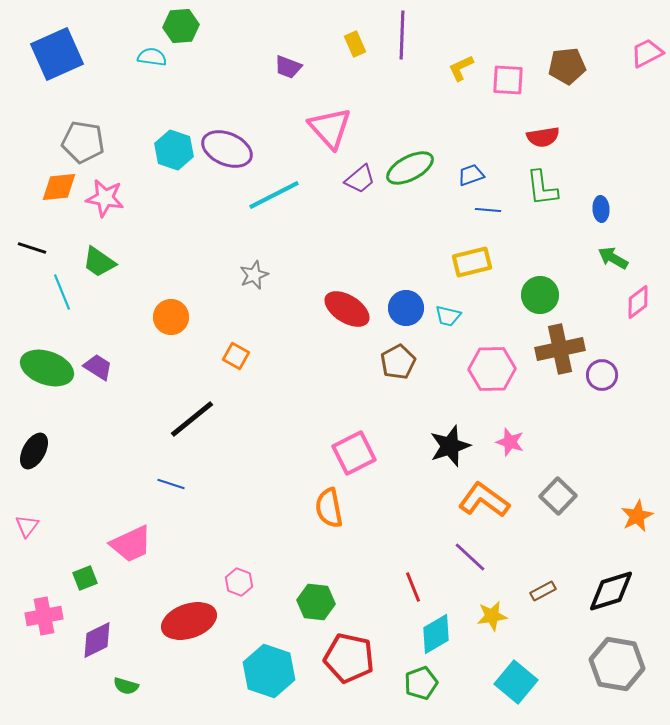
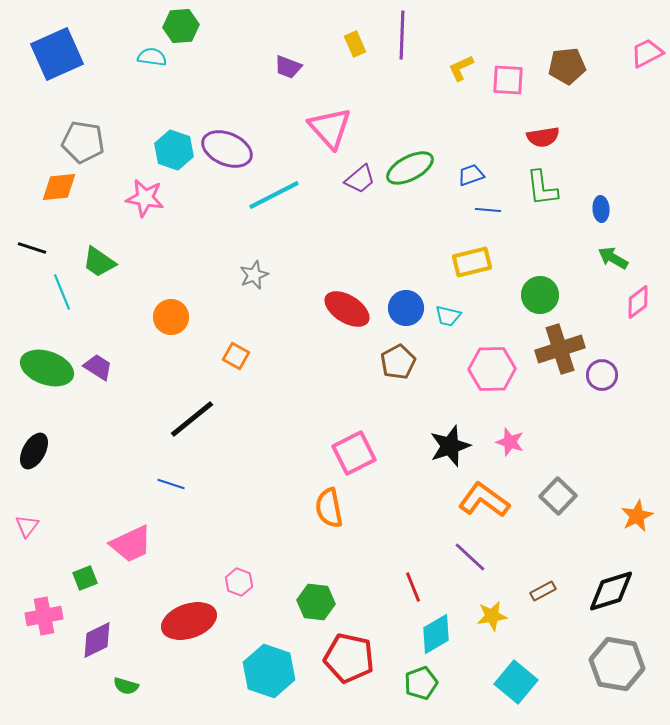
pink star at (105, 198): moved 40 px right
brown cross at (560, 349): rotated 6 degrees counterclockwise
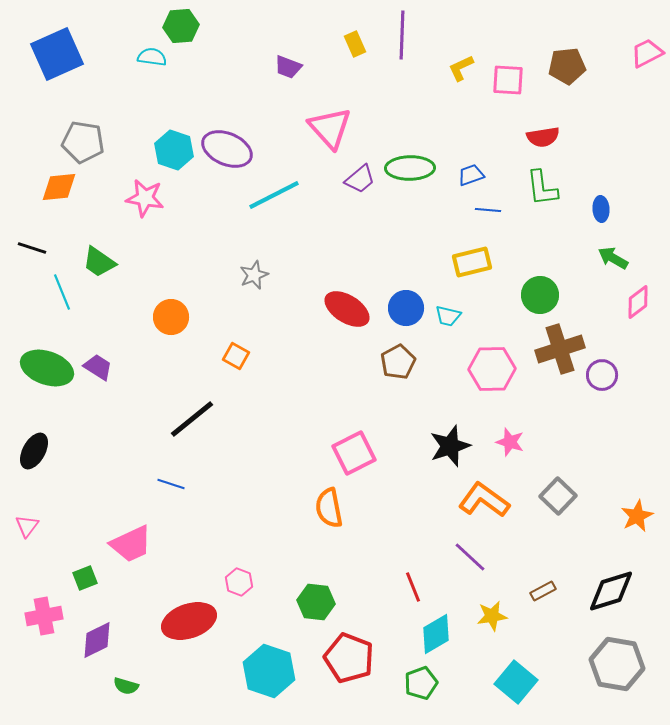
green ellipse at (410, 168): rotated 27 degrees clockwise
red pentagon at (349, 658): rotated 9 degrees clockwise
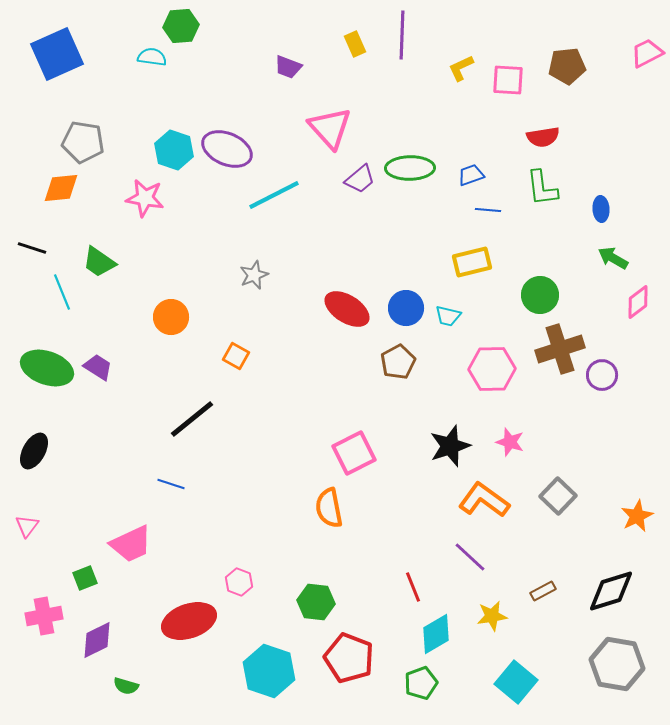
orange diamond at (59, 187): moved 2 px right, 1 px down
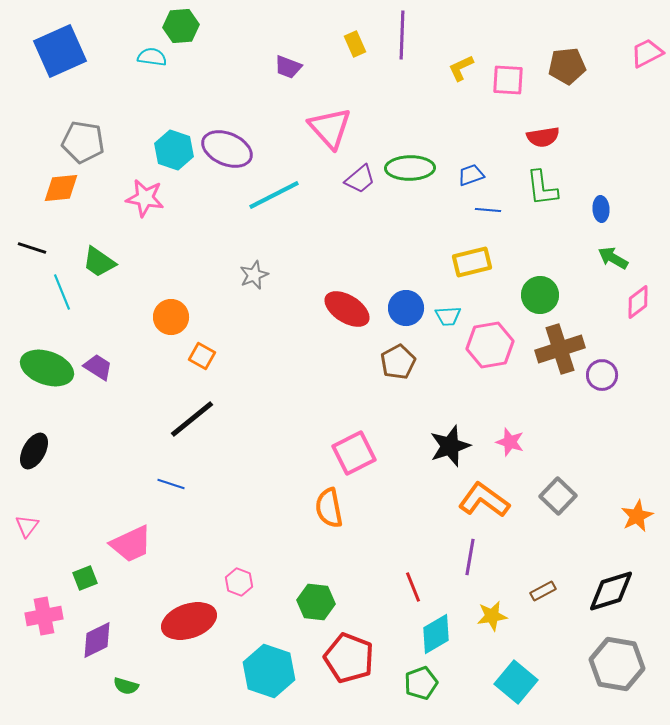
blue square at (57, 54): moved 3 px right, 3 px up
cyan trapezoid at (448, 316): rotated 16 degrees counterclockwise
orange square at (236, 356): moved 34 px left
pink hexagon at (492, 369): moved 2 px left, 24 px up; rotated 9 degrees counterclockwise
purple line at (470, 557): rotated 57 degrees clockwise
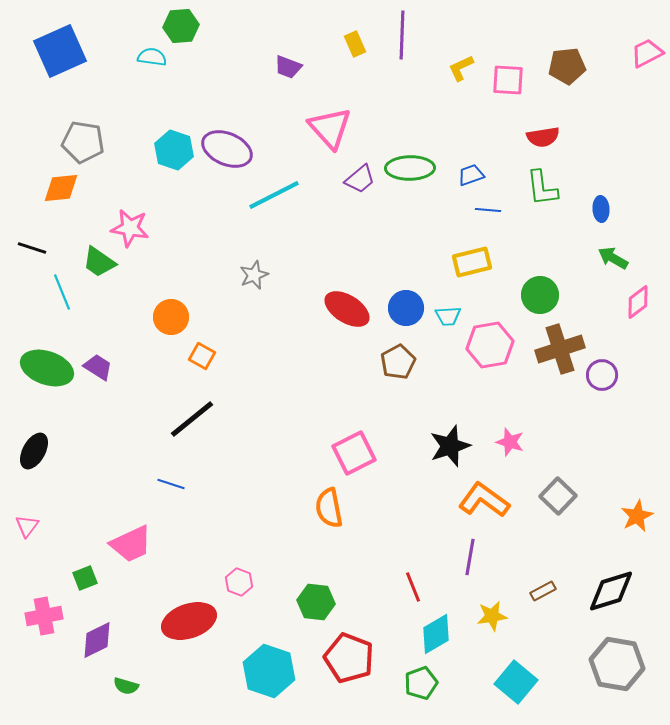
pink star at (145, 198): moved 15 px left, 30 px down
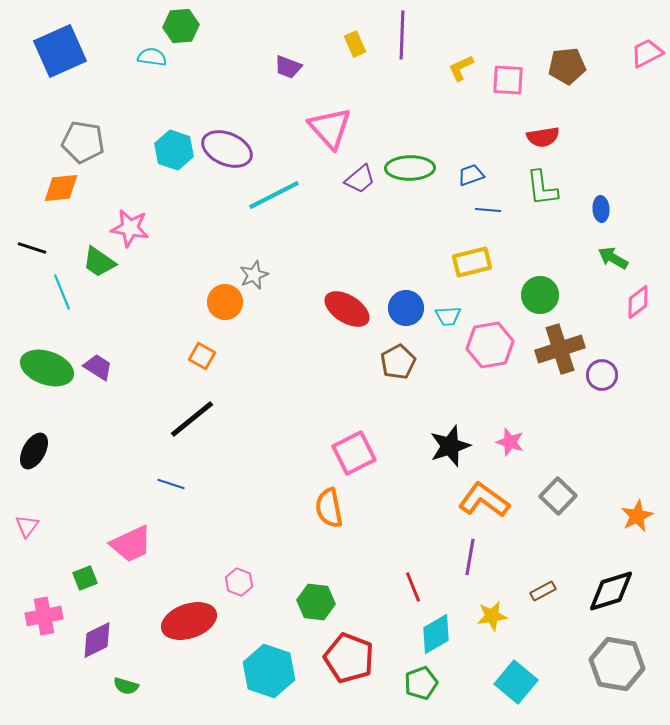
orange circle at (171, 317): moved 54 px right, 15 px up
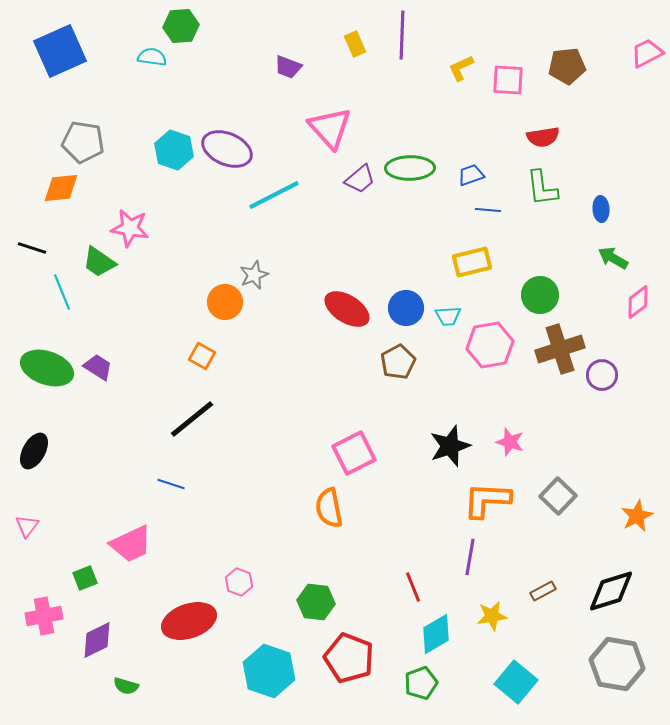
orange L-shape at (484, 500): moved 3 px right; rotated 33 degrees counterclockwise
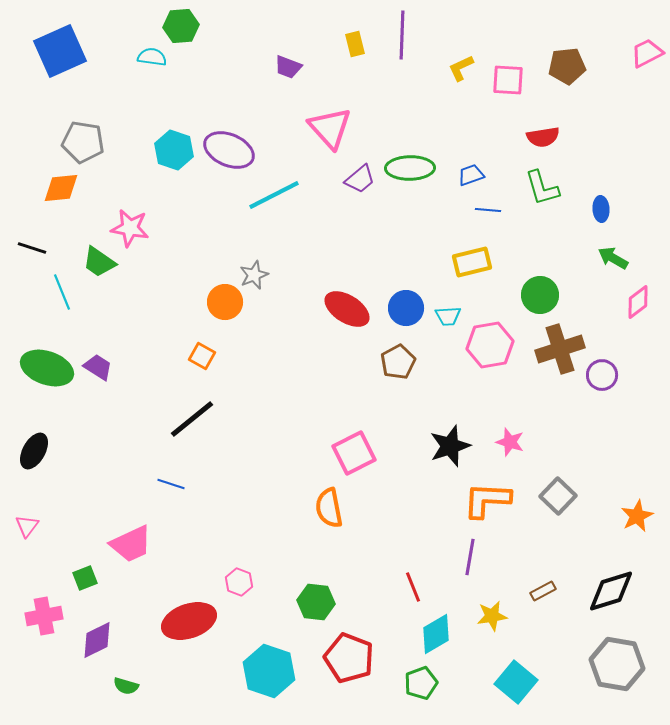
yellow rectangle at (355, 44): rotated 10 degrees clockwise
purple ellipse at (227, 149): moved 2 px right, 1 px down
green L-shape at (542, 188): rotated 9 degrees counterclockwise
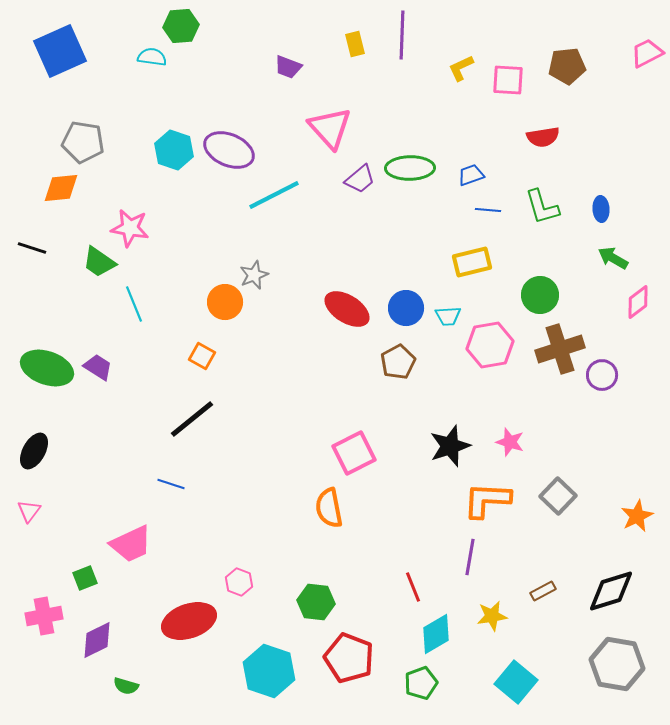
green L-shape at (542, 188): moved 19 px down
cyan line at (62, 292): moved 72 px right, 12 px down
pink triangle at (27, 526): moved 2 px right, 15 px up
